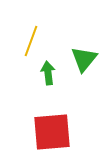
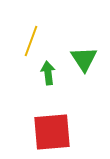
green triangle: rotated 12 degrees counterclockwise
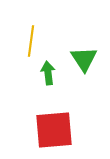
yellow line: rotated 12 degrees counterclockwise
red square: moved 2 px right, 2 px up
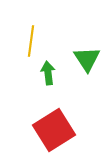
green triangle: moved 3 px right
red square: rotated 27 degrees counterclockwise
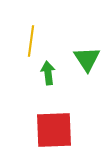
red square: rotated 30 degrees clockwise
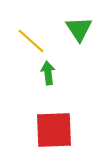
yellow line: rotated 56 degrees counterclockwise
green triangle: moved 8 px left, 30 px up
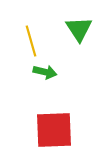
yellow line: rotated 32 degrees clockwise
green arrow: moved 3 px left, 1 px up; rotated 110 degrees clockwise
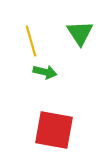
green triangle: moved 1 px right, 4 px down
red square: rotated 12 degrees clockwise
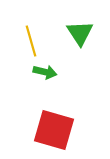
red square: rotated 6 degrees clockwise
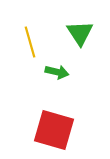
yellow line: moved 1 px left, 1 px down
green arrow: moved 12 px right
